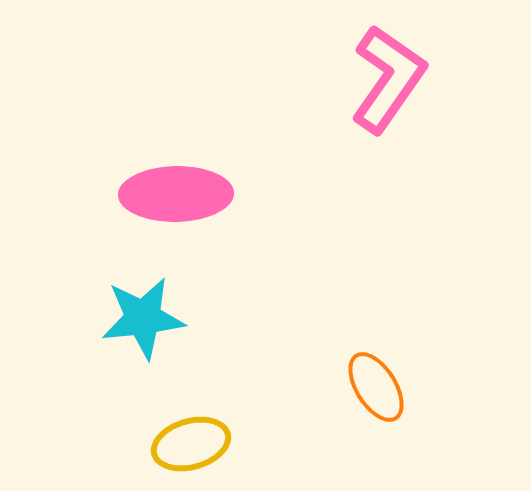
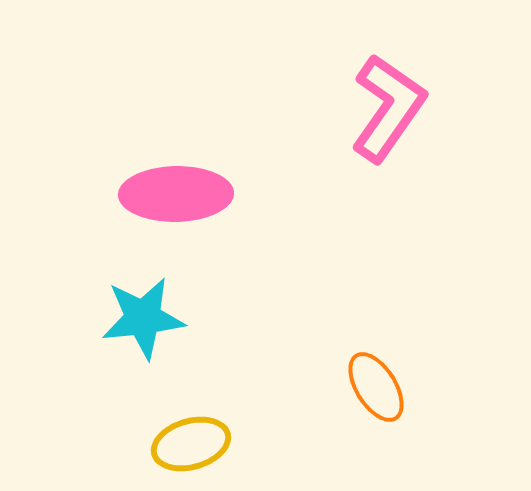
pink L-shape: moved 29 px down
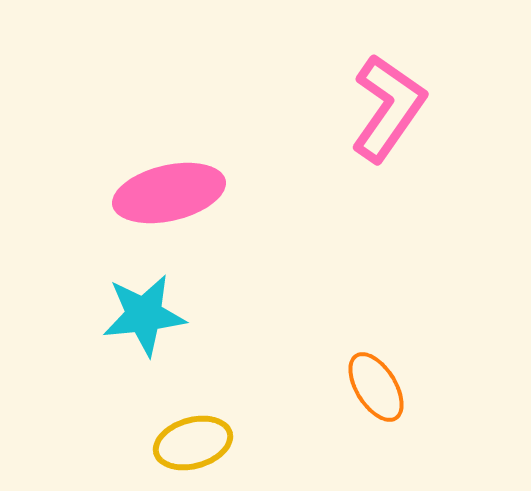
pink ellipse: moved 7 px left, 1 px up; rotated 12 degrees counterclockwise
cyan star: moved 1 px right, 3 px up
yellow ellipse: moved 2 px right, 1 px up
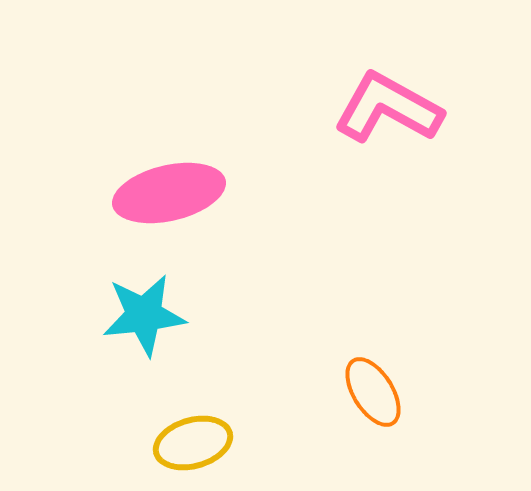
pink L-shape: rotated 96 degrees counterclockwise
orange ellipse: moved 3 px left, 5 px down
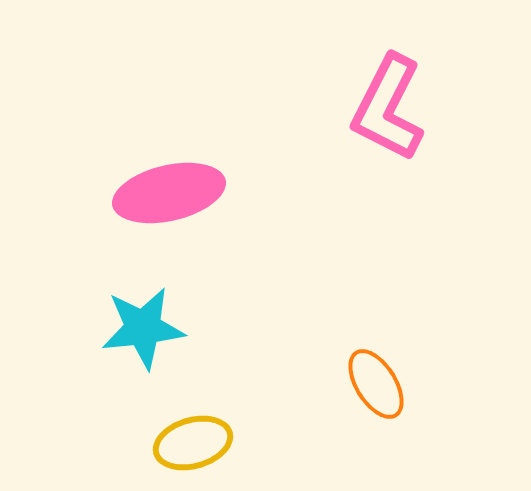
pink L-shape: rotated 92 degrees counterclockwise
cyan star: moved 1 px left, 13 px down
orange ellipse: moved 3 px right, 8 px up
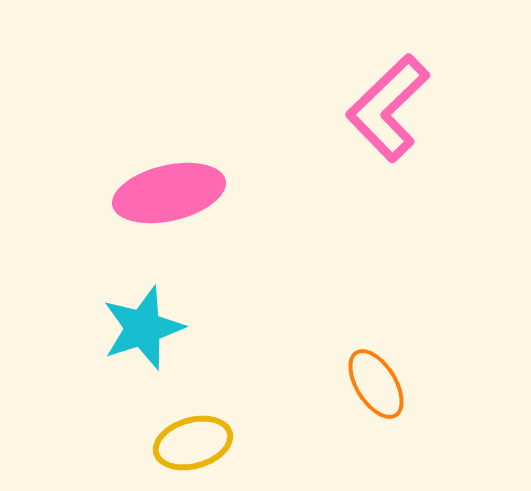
pink L-shape: rotated 19 degrees clockwise
cyan star: rotated 12 degrees counterclockwise
